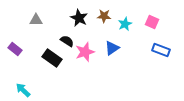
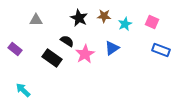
pink star: moved 2 px down; rotated 12 degrees counterclockwise
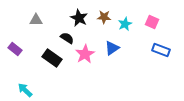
brown star: moved 1 px down
black semicircle: moved 3 px up
cyan arrow: moved 2 px right
